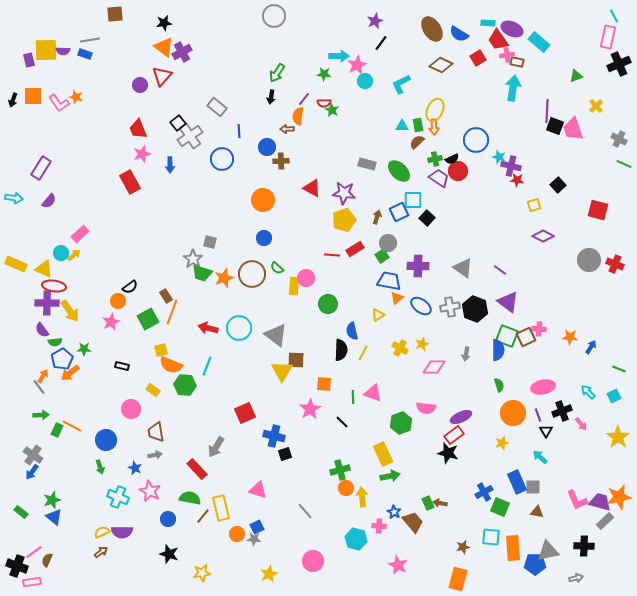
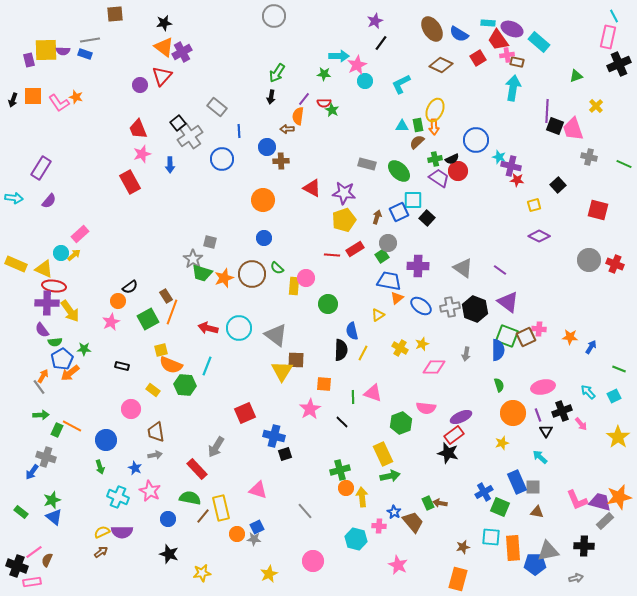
gray cross at (619, 139): moved 30 px left, 18 px down; rotated 14 degrees counterclockwise
purple diamond at (543, 236): moved 4 px left
gray cross at (33, 455): moved 13 px right, 2 px down; rotated 18 degrees counterclockwise
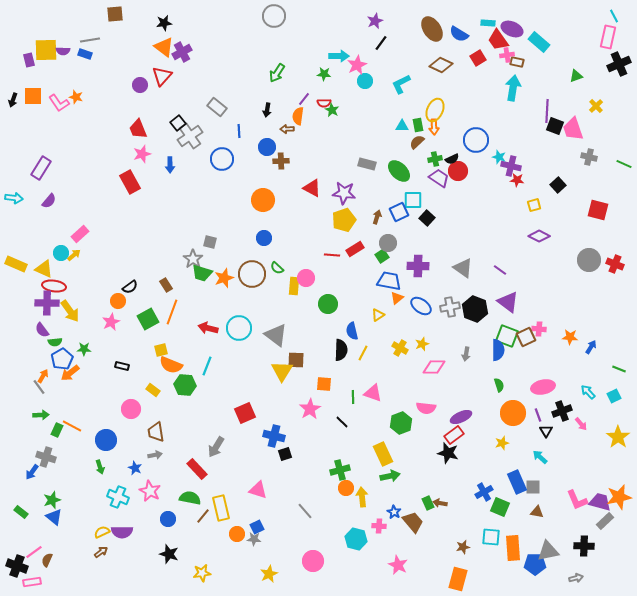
black arrow at (271, 97): moved 4 px left, 13 px down
brown rectangle at (166, 296): moved 11 px up
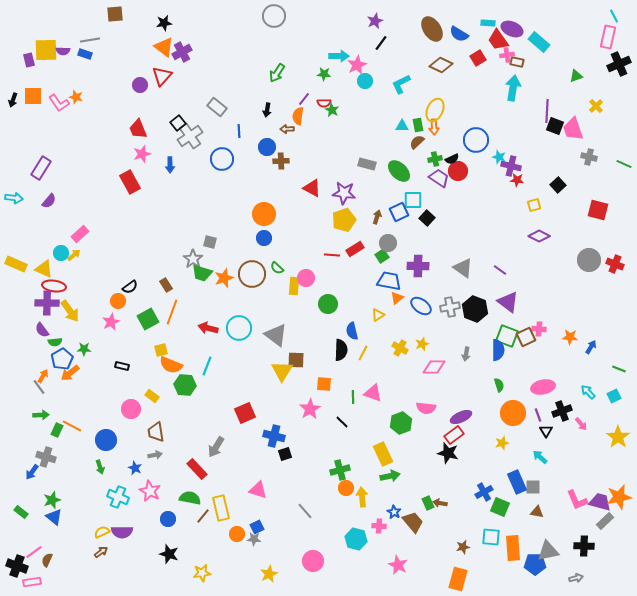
orange circle at (263, 200): moved 1 px right, 14 px down
yellow rectangle at (153, 390): moved 1 px left, 6 px down
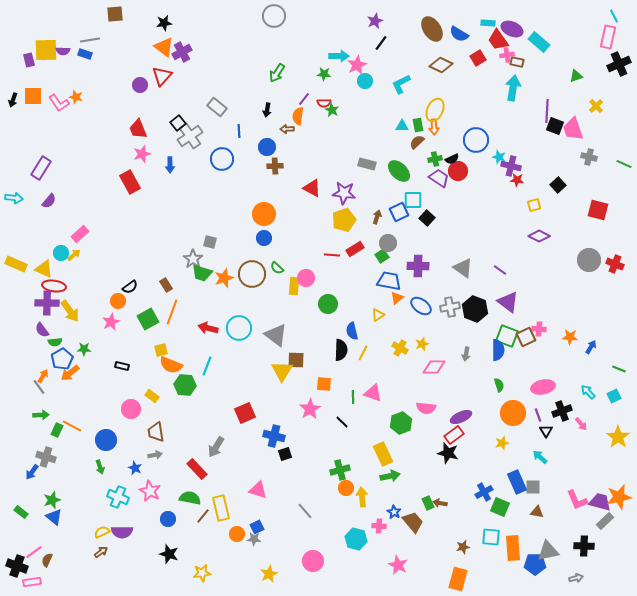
brown cross at (281, 161): moved 6 px left, 5 px down
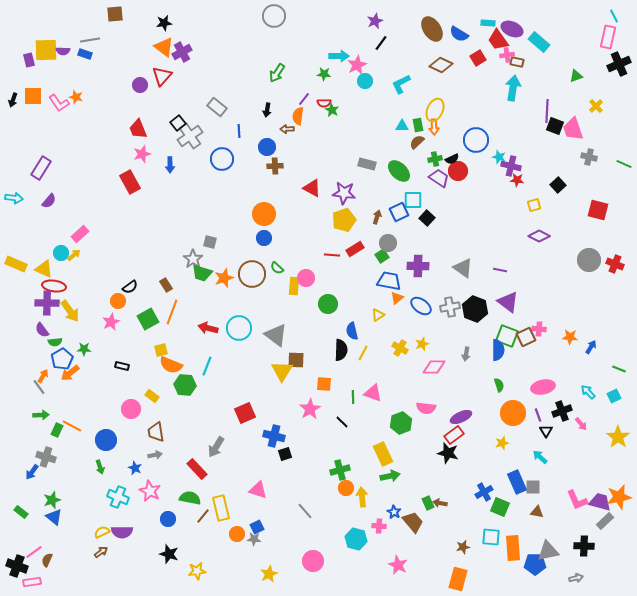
purple line at (500, 270): rotated 24 degrees counterclockwise
yellow star at (202, 573): moved 5 px left, 2 px up
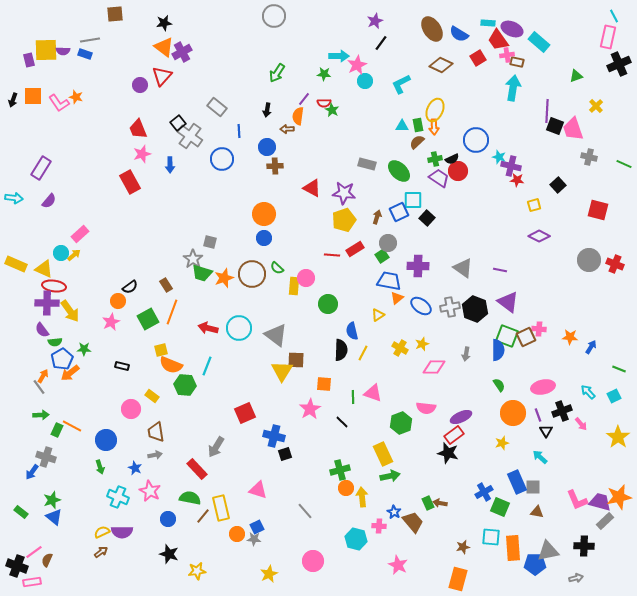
gray cross at (190, 136): rotated 20 degrees counterclockwise
green semicircle at (499, 385): rotated 16 degrees counterclockwise
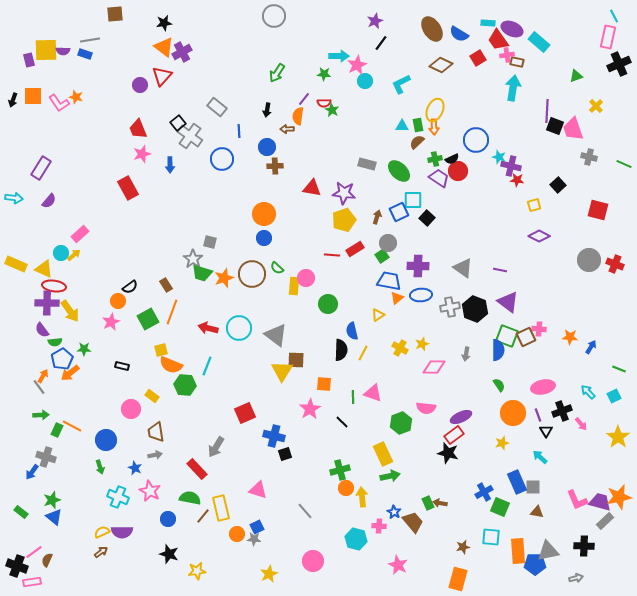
red rectangle at (130, 182): moved 2 px left, 6 px down
red triangle at (312, 188): rotated 18 degrees counterclockwise
blue ellipse at (421, 306): moved 11 px up; rotated 40 degrees counterclockwise
orange rectangle at (513, 548): moved 5 px right, 3 px down
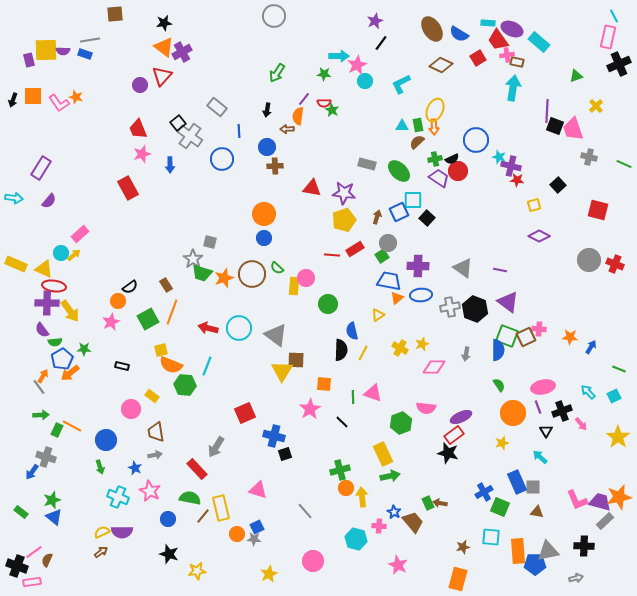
purple line at (538, 415): moved 8 px up
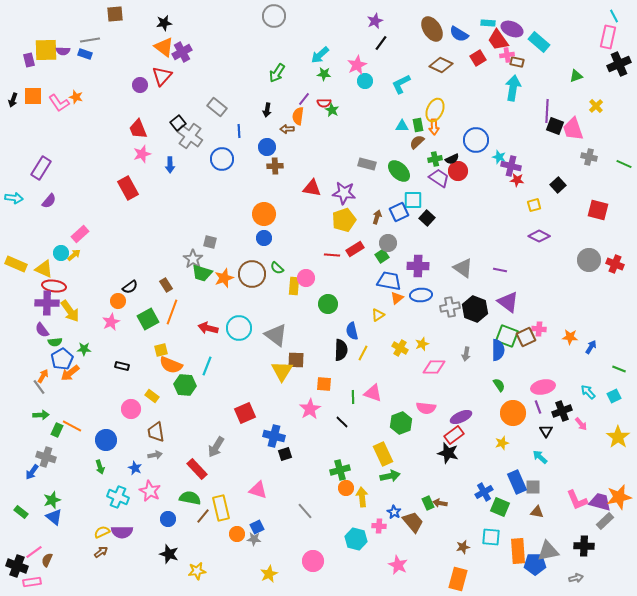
cyan arrow at (339, 56): moved 19 px left, 1 px up; rotated 138 degrees clockwise
